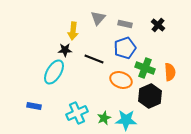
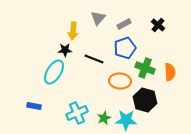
gray rectangle: moved 1 px left; rotated 40 degrees counterclockwise
orange ellipse: moved 1 px left, 1 px down; rotated 15 degrees counterclockwise
black hexagon: moved 5 px left, 4 px down; rotated 20 degrees counterclockwise
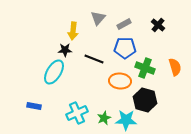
blue pentagon: rotated 20 degrees clockwise
orange semicircle: moved 5 px right, 5 px up; rotated 12 degrees counterclockwise
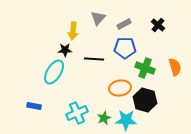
black line: rotated 18 degrees counterclockwise
orange ellipse: moved 7 px down; rotated 15 degrees counterclockwise
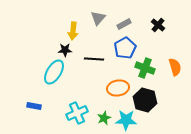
blue pentagon: rotated 30 degrees counterclockwise
orange ellipse: moved 2 px left
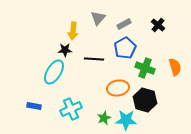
cyan cross: moved 6 px left, 4 px up
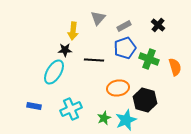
gray rectangle: moved 2 px down
blue pentagon: rotated 10 degrees clockwise
black line: moved 1 px down
green cross: moved 4 px right, 9 px up
cyan star: rotated 25 degrees counterclockwise
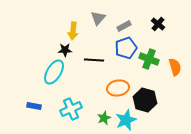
black cross: moved 1 px up
blue pentagon: moved 1 px right
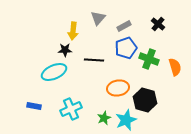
cyan ellipse: rotated 35 degrees clockwise
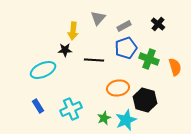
cyan ellipse: moved 11 px left, 2 px up
blue rectangle: moved 4 px right; rotated 48 degrees clockwise
